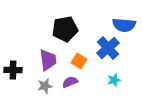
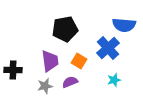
purple trapezoid: moved 2 px right, 1 px down
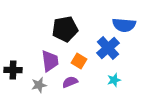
gray star: moved 6 px left, 1 px up
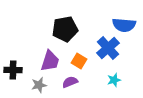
purple trapezoid: rotated 25 degrees clockwise
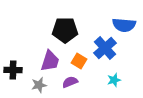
black pentagon: moved 1 px down; rotated 10 degrees clockwise
blue cross: moved 3 px left
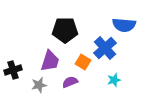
orange square: moved 4 px right, 1 px down
black cross: rotated 18 degrees counterclockwise
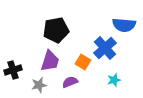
black pentagon: moved 9 px left; rotated 10 degrees counterclockwise
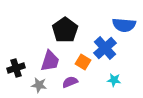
black pentagon: moved 9 px right; rotated 25 degrees counterclockwise
black cross: moved 3 px right, 2 px up
cyan star: rotated 24 degrees clockwise
gray star: rotated 21 degrees clockwise
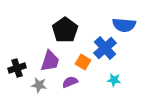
black cross: moved 1 px right
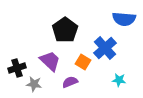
blue semicircle: moved 6 px up
purple trapezoid: rotated 65 degrees counterclockwise
cyan star: moved 5 px right
gray star: moved 5 px left, 1 px up
